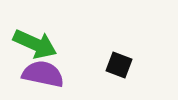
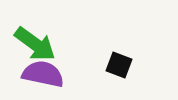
green arrow: rotated 12 degrees clockwise
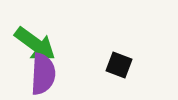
purple semicircle: rotated 81 degrees clockwise
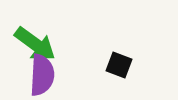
purple semicircle: moved 1 px left, 1 px down
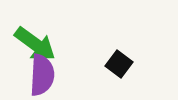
black square: moved 1 px up; rotated 16 degrees clockwise
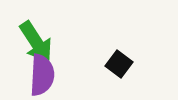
green arrow: moved 1 px right, 2 px up; rotated 21 degrees clockwise
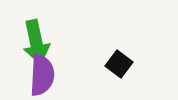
green arrow: rotated 21 degrees clockwise
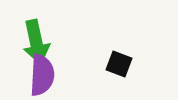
black square: rotated 16 degrees counterclockwise
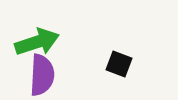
green arrow: moved 1 px right; rotated 96 degrees counterclockwise
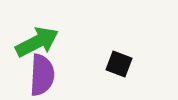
green arrow: rotated 9 degrees counterclockwise
